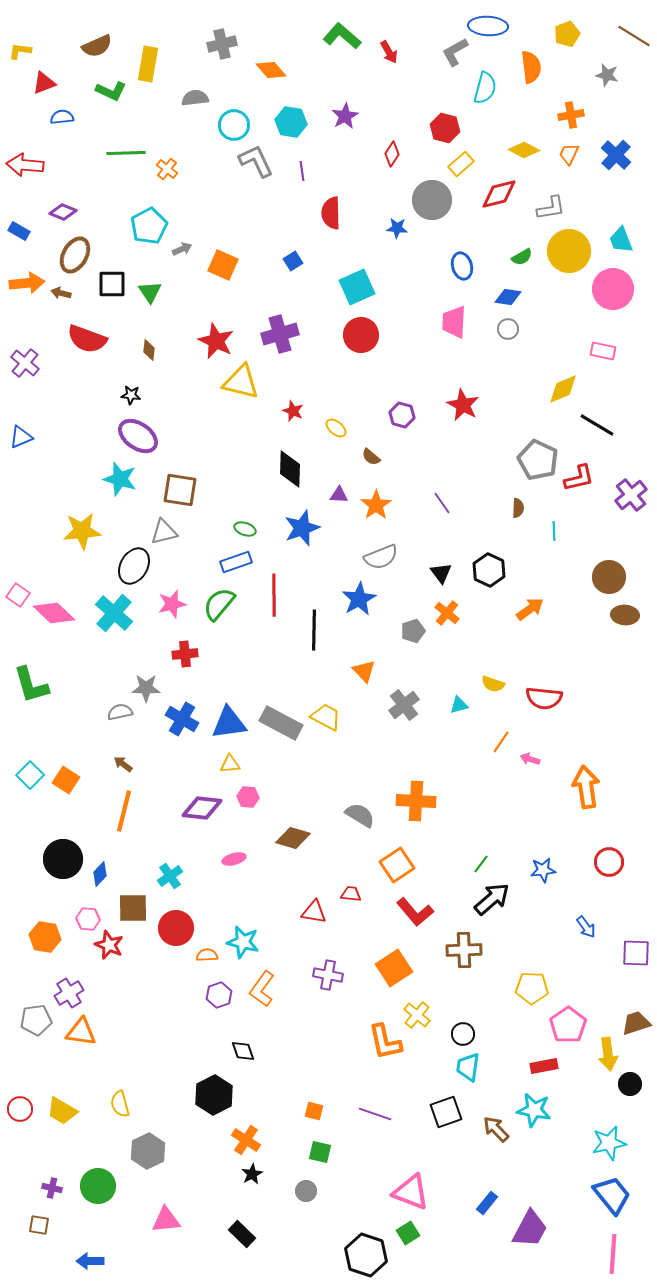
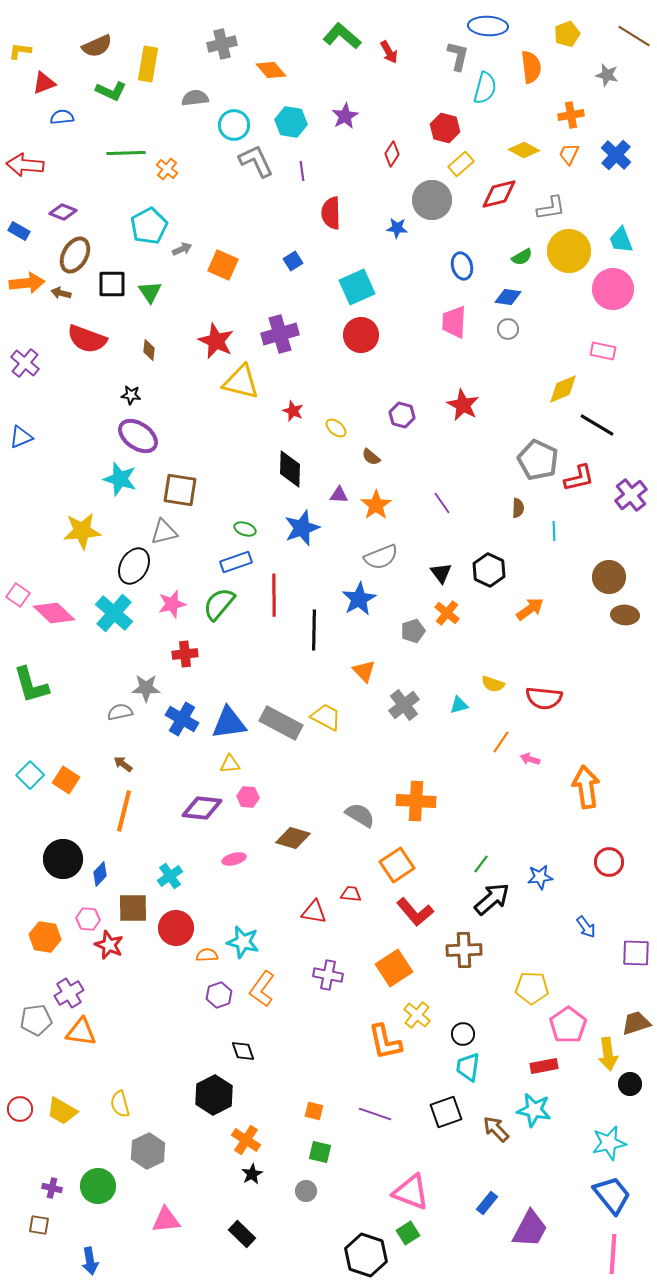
gray L-shape at (455, 52): moved 3 px right, 4 px down; rotated 132 degrees clockwise
blue star at (543, 870): moved 3 px left, 7 px down
blue arrow at (90, 1261): rotated 100 degrees counterclockwise
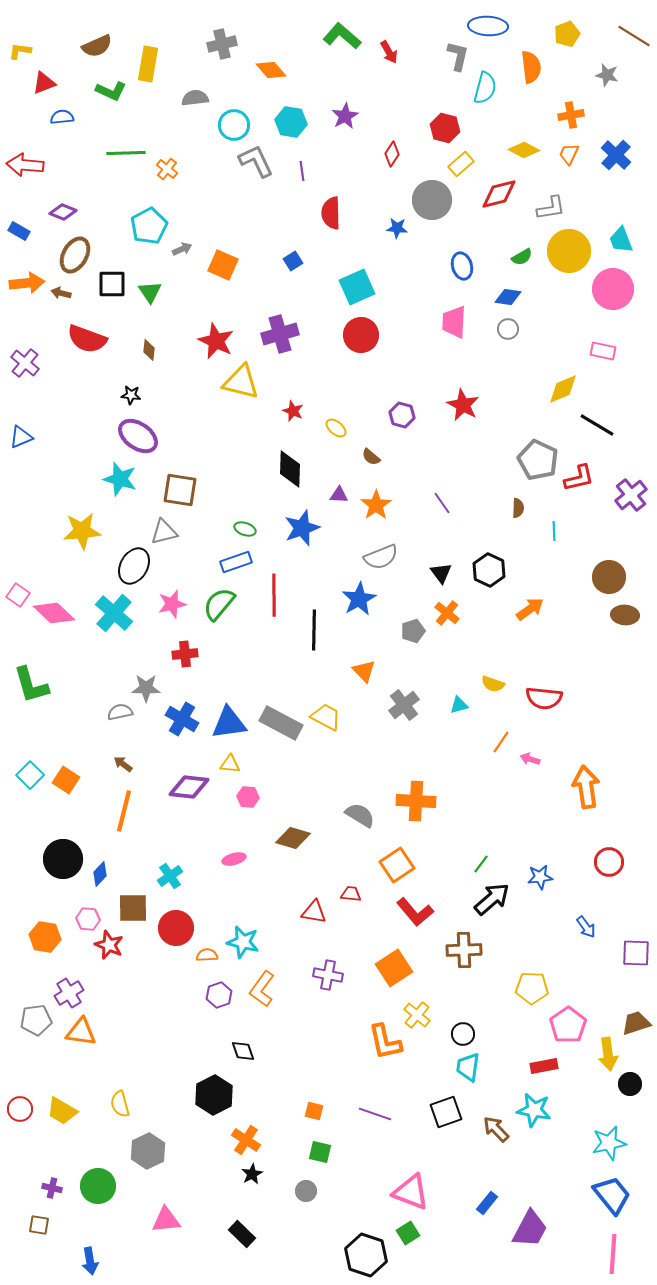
yellow triangle at (230, 764): rotated 10 degrees clockwise
purple diamond at (202, 808): moved 13 px left, 21 px up
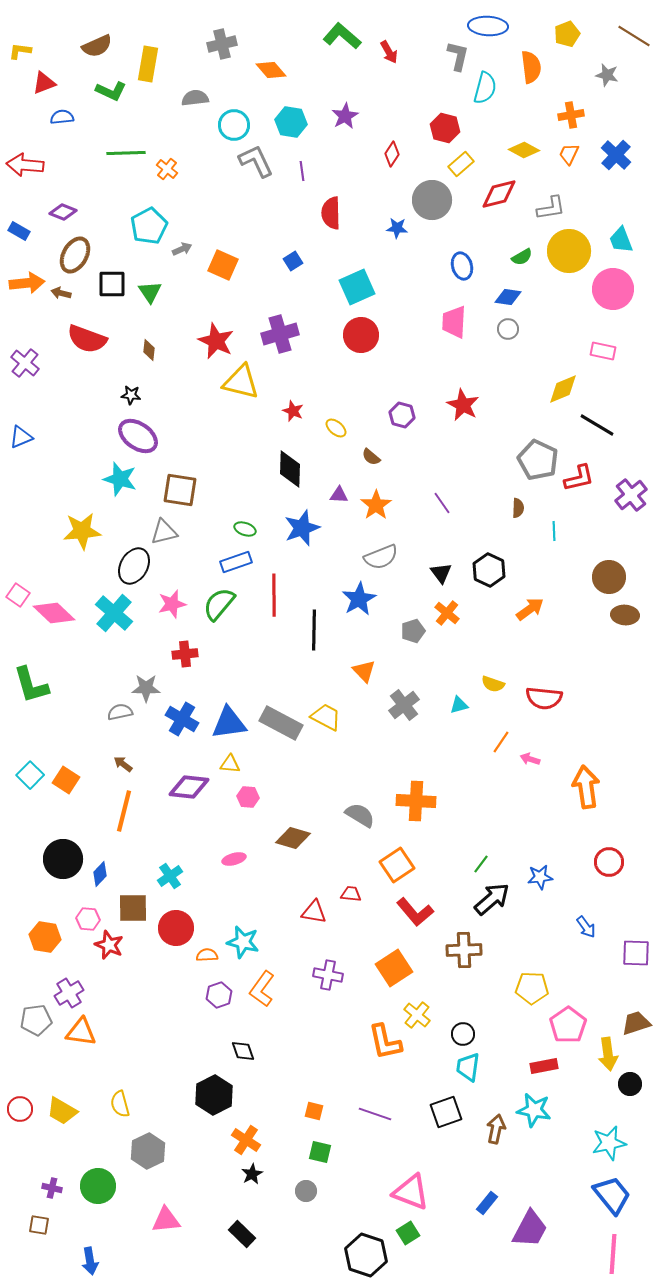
brown arrow at (496, 1129): rotated 56 degrees clockwise
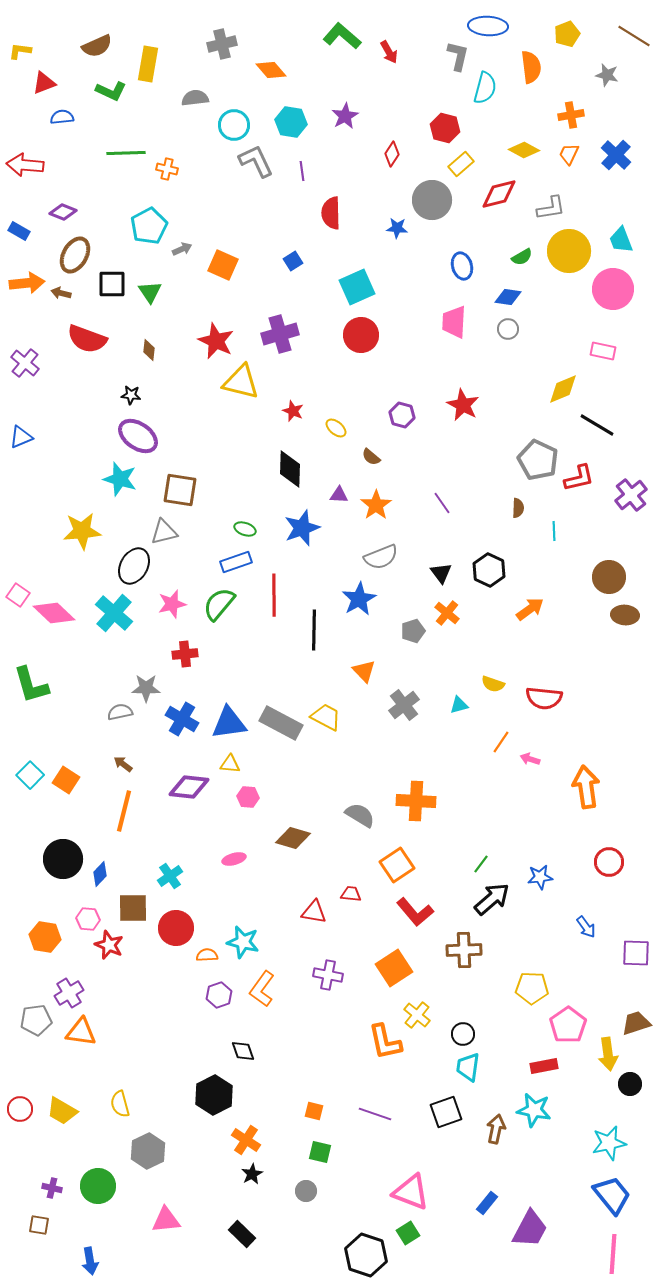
orange cross at (167, 169): rotated 25 degrees counterclockwise
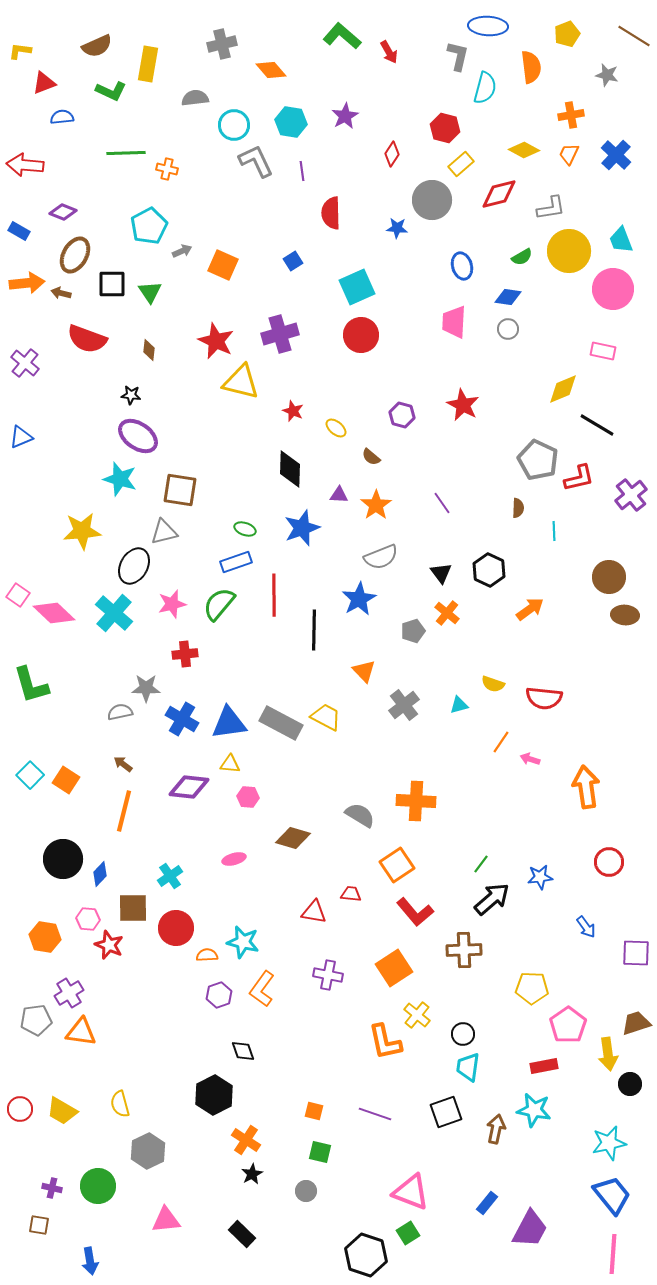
gray arrow at (182, 249): moved 2 px down
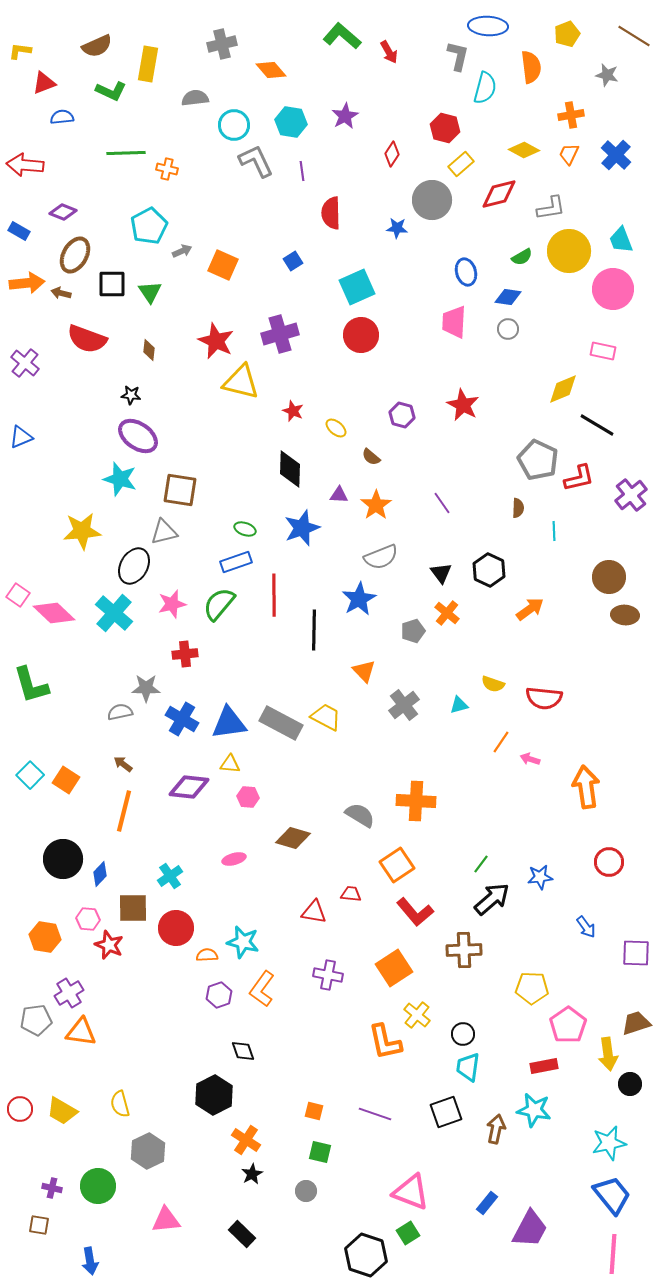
blue ellipse at (462, 266): moved 4 px right, 6 px down
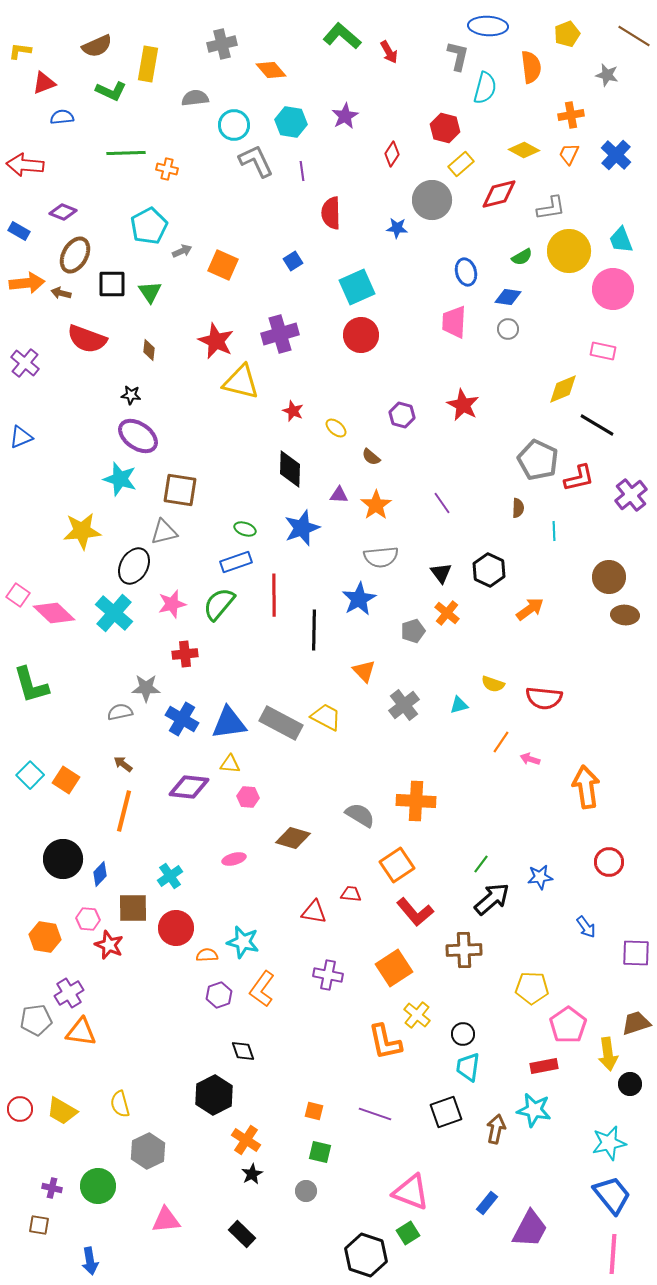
gray semicircle at (381, 557): rotated 16 degrees clockwise
